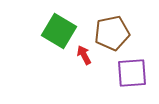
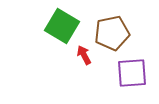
green square: moved 3 px right, 5 px up
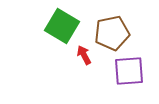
purple square: moved 3 px left, 2 px up
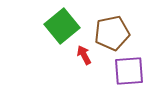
green square: rotated 20 degrees clockwise
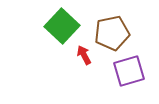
green square: rotated 8 degrees counterclockwise
purple square: rotated 12 degrees counterclockwise
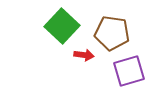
brown pentagon: rotated 20 degrees clockwise
red arrow: rotated 126 degrees clockwise
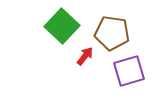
red arrow: moved 1 px right, 1 px down; rotated 60 degrees counterclockwise
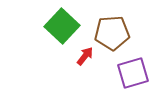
brown pentagon: rotated 12 degrees counterclockwise
purple square: moved 4 px right, 2 px down
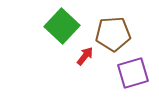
brown pentagon: moved 1 px right, 1 px down
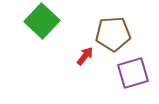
green square: moved 20 px left, 5 px up
